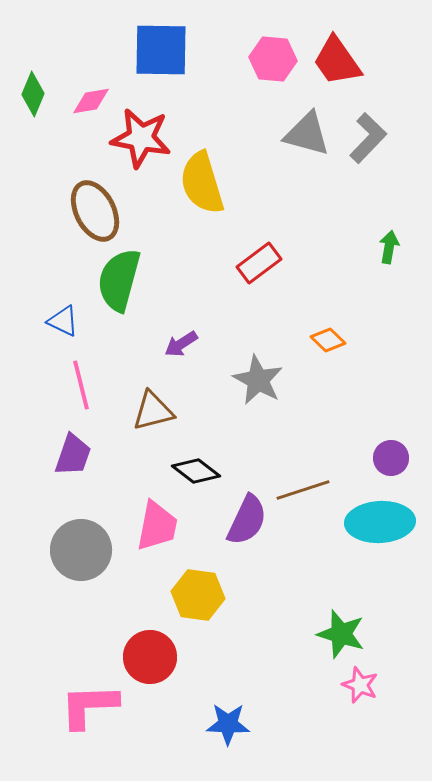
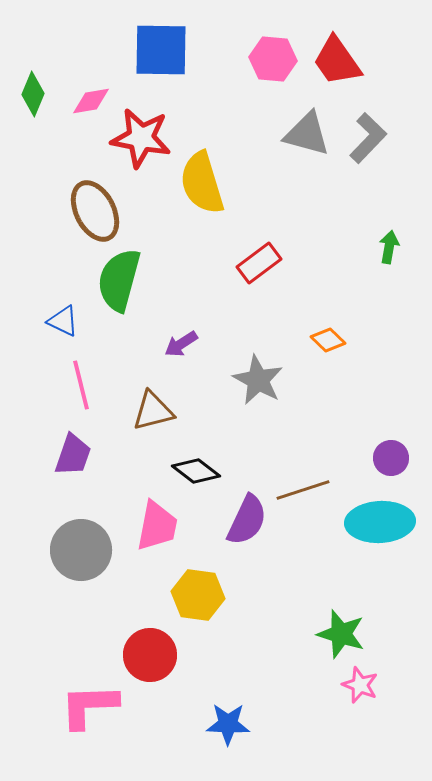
red circle: moved 2 px up
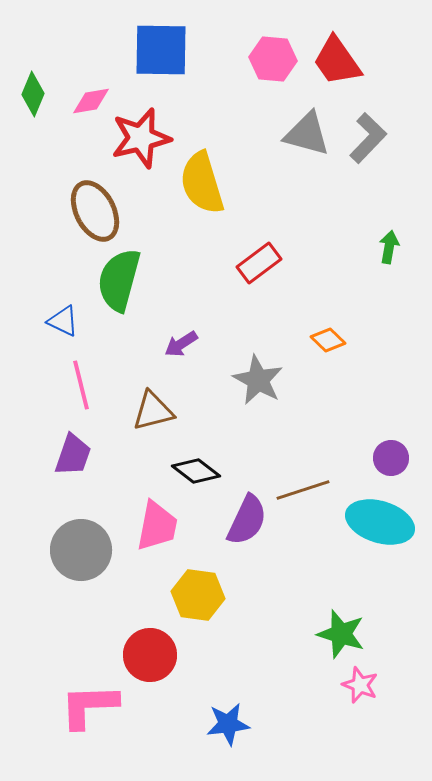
red star: rotated 24 degrees counterclockwise
cyan ellipse: rotated 20 degrees clockwise
blue star: rotated 9 degrees counterclockwise
